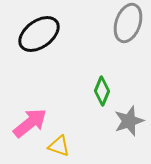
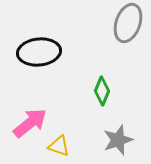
black ellipse: moved 18 px down; rotated 30 degrees clockwise
gray star: moved 11 px left, 19 px down
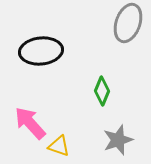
black ellipse: moved 2 px right, 1 px up
pink arrow: rotated 93 degrees counterclockwise
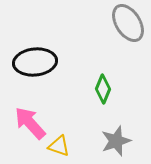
gray ellipse: rotated 51 degrees counterclockwise
black ellipse: moved 6 px left, 11 px down
green diamond: moved 1 px right, 2 px up
gray star: moved 2 px left, 1 px down
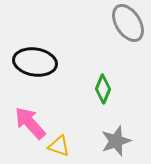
black ellipse: rotated 15 degrees clockwise
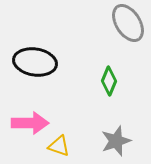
green diamond: moved 6 px right, 8 px up
pink arrow: rotated 132 degrees clockwise
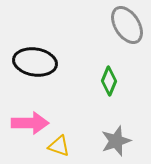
gray ellipse: moved 1 px left, 2 px down
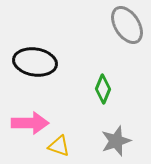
green diamond: moved 6 px left, 8 px down
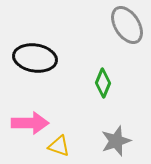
black ellipse: moved 4 px up
green diamond: moved 6 px up
